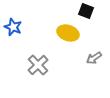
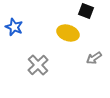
blue star: moved 1 px right
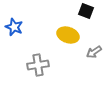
yellow ellipse: moved 2 px down
gray arrow: moved 6 px up
gray cross: rotated 35 degrees clockwise
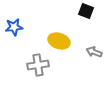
blue star: rotated 30 degrees counterclockwise
yellow ellipse: moved 9 px left, 6 px down
gray arrow: rotated 56 degrees clockwise
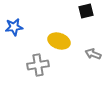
black square: rotated 35 degrees counterclockwise
gray arrow: moved 1 px left, 2 px down
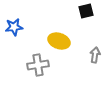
gray arrow: moved 2 px right, 1 px down; rotated 77 degrees clockwise
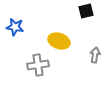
blue star: moved 1 px right; rotated 18 degrees clockwise
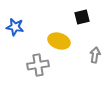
black square: moved 4 px left, 6 px down
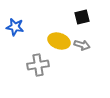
gray arrow: moved 13 px left, 10 px up; rotated 98 degrees clockwise
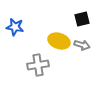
black square: moved 2 px down
